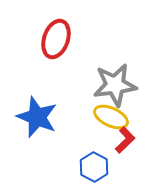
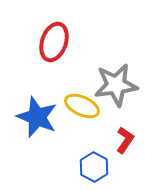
red ellipse: moved 2 px left, 3 px down
gray star: moved 1 px right
yellow ellipse: moved 29 px left, 11 px up
red L-shape: rotated 12 degrees counterclockwise
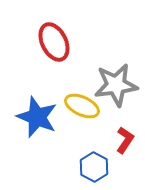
red ellipse: rotated 45 degrees counterclockwise
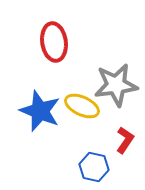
red ellipse: rotated 18 degrees clockwise
blue star: moved 3 px right, 6 px up
blue hexagon: rotated 16 degrees counterclockwise
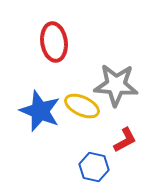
gray star: rotated 12 degrees clockwise
red L-shape: rotated 28 degrees clockwise
